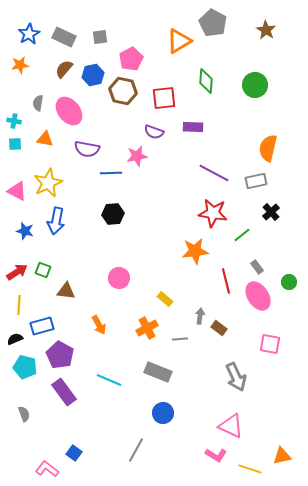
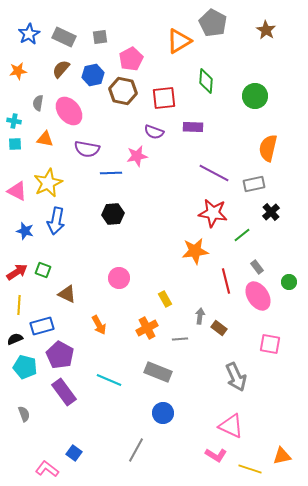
orange star at (20, 65): moved 2 px left, 6 px down
brown semicircle at (64, 69): moved 3 px left
green circle at (255, 85): moved 11 px down
gray rectangle at (256, 181): moved 2 px left, 3 px down
brown triangle at (66, 291): moved 1 px right, 3 px down; rotated 18 degrees clockwise
yellow rectangle at (165, 299): rotated 21 degrees clockwise
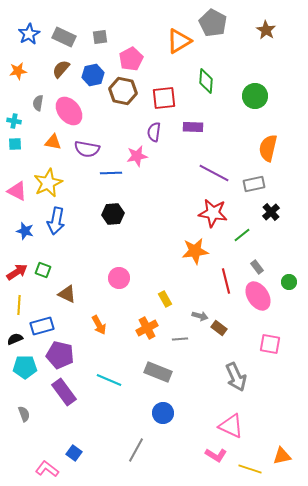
purple semicircle at (154, 132): rotated 78 degrees clockwise
orange triangle at (45, 139): moved 8 px right, 3 px down
gray arrow at (200, 316): rotated 98 degrees clockwise
purple pentagon at (60, 355): rotated 16 degrees counterclockwise
cyan pentagon at (25, 367): rotated 15 degrees counterclockwise
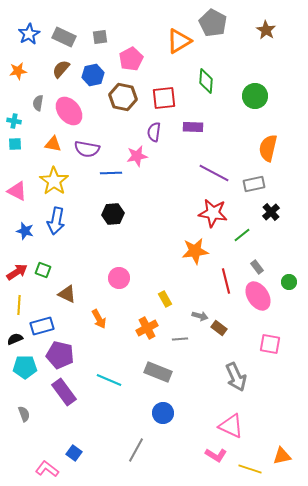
brown hexagon at (123, 91): moved 6 px down
orange triangle at (53, 142): moved 2 px down
yellow star at (48, 183): moved 6 px right, 2 px up; rotated 12 degrees counterclockwise
orange arrow at (99, 325): moved 6 px up
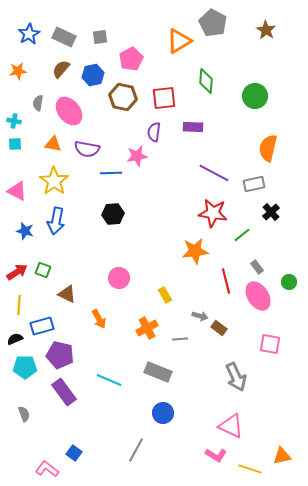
yellow rectangle at (165, 299): moved 4 px up
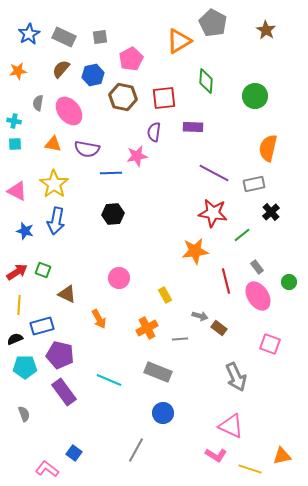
yellow star at (54, 181): moved 3 px down
pink square at (270, 344): rotated 10 degrees clockwise
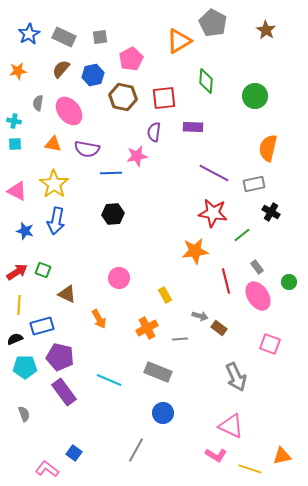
black cross at (271, 212): rotated 18 degrees counterclockwise
purple pentagon at (60, 355): moved 2 px down
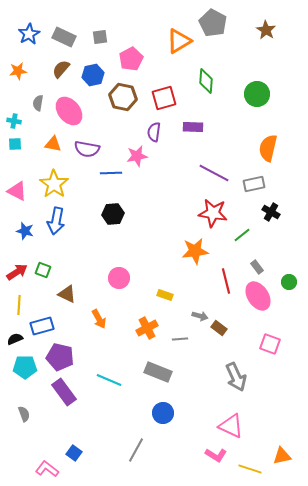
green circle at (255, 96): moved 2 px right, 2 px up
red square at (164, 98): rotated 10 degrees counterclockwise
yellow rectangle at (165, 295): rotated 42 degrees counterclockwise
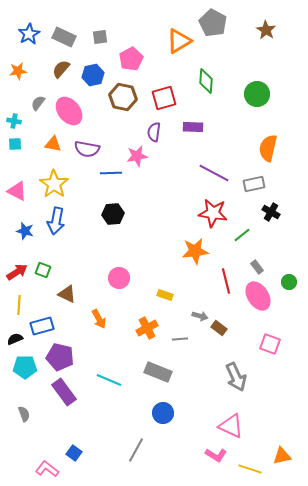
gray semicircle at (38, 103): rotated 28 degrees clockwise
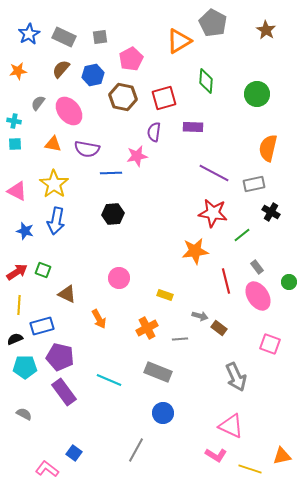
gray semicircle at (24, 414): rotated 42 degrees counterclockwise
